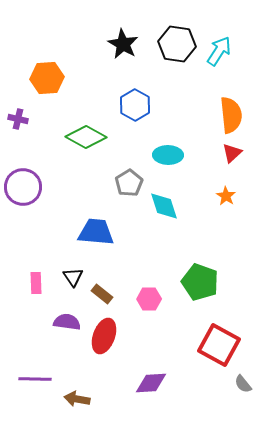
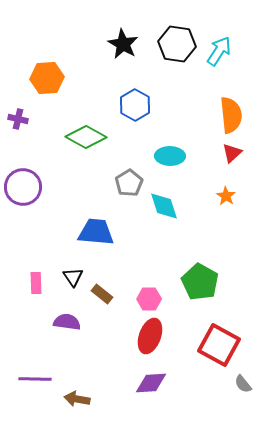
cyan ellipse: moved 2 px right, 1 px down
green pentagon: rotated 9 degrees clockwise
red ellipse: moved 46 px right
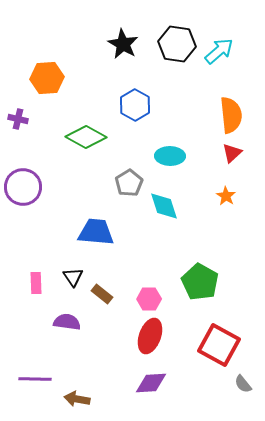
cyan arrow: rotated 16 degrees clockwise
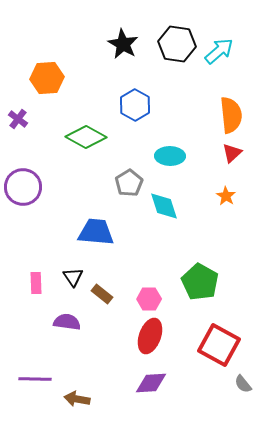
purple cross: rotated 24 degrees clockwise
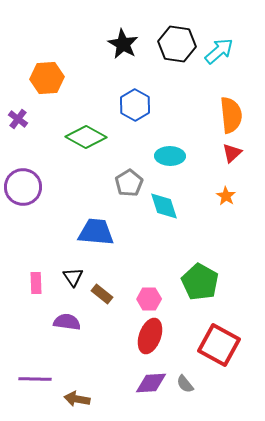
gray semicircle: moved 58 px left
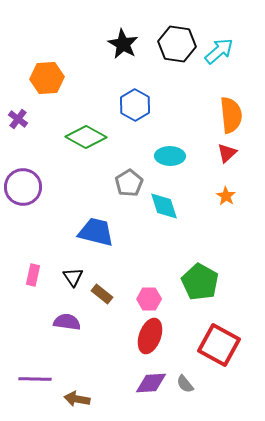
red triangle: moved 5 px left
blue trapezoid: rotated 9 degrees clockwise
pink rectangle: moved 3 px left, 8 px up; rotated 15 degrees clockwise
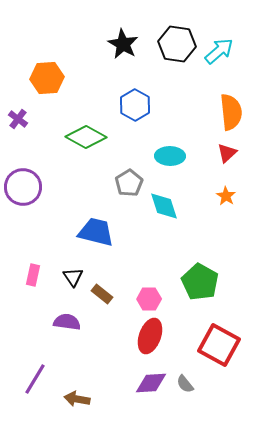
orange semicircle: moved 3 px up
purple line: rotated 60 degrees counterclockwise
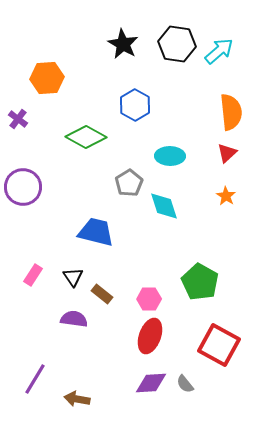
pink rectangle: rotated 20 degrees clockwise
purple semicircle: moved 7 px right, 3 px up
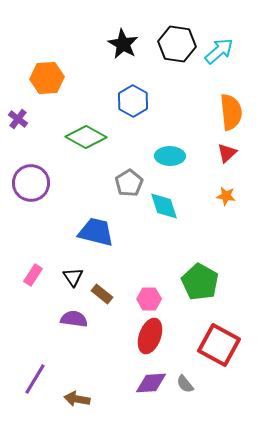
blue hexagon: moved 2 px left, 4 px up
purple circle: moved 8 px right, 4 px up
orange star: rotated 24 degrees counterclockwise
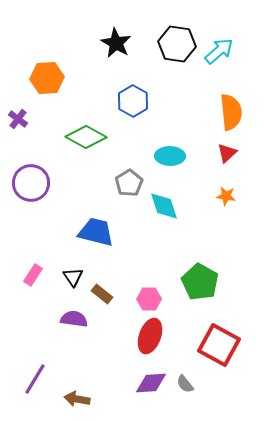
black star: moved 7 px left, 1 px up
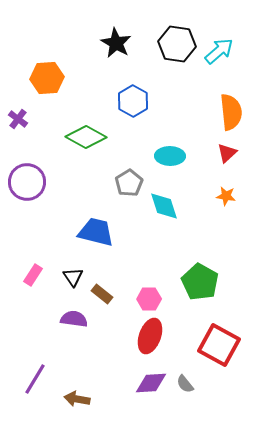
purple circle: moved 4 px left, 1 px up
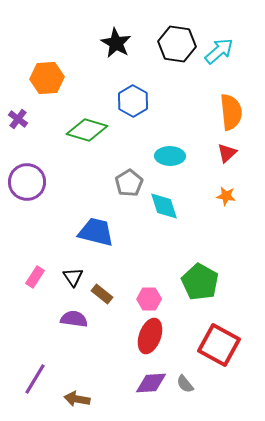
green diamond: moved 1 px right, 7 px up; rotated 12 degrees counterclockwise
pink rectangle: moved 2 px right, 2 px down
